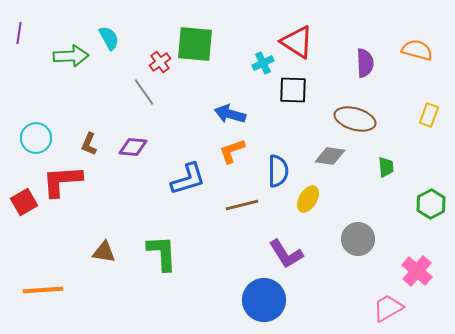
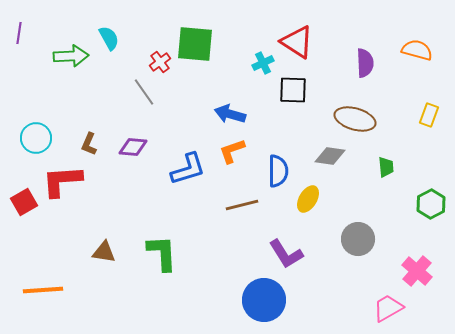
blue L-shape: moved 10 px up
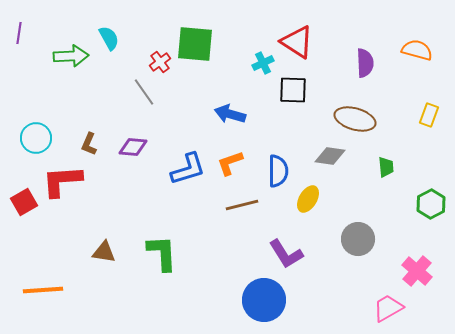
orange L-shape: moved 2 px left, 12 px down
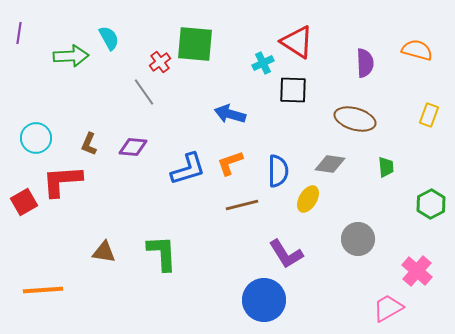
gray diamond: moved 8 px down
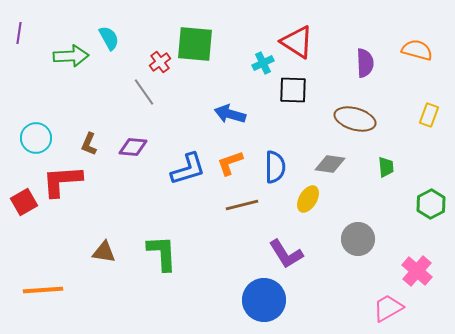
blue semicircle: moved 3 px left, 4 px up
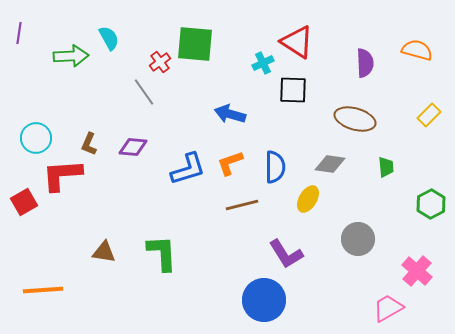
yellow rectangle: rotated 25 degrees clockwise
red L-shape: moved 6 px up
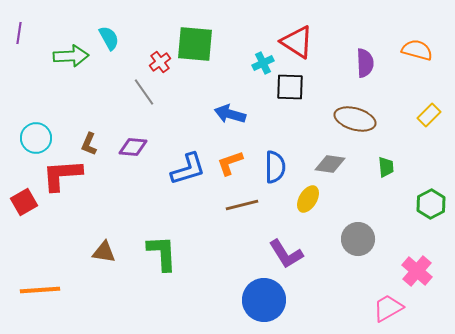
black square: moved 3 px left, 3 px up
orange line: moved 3 px left
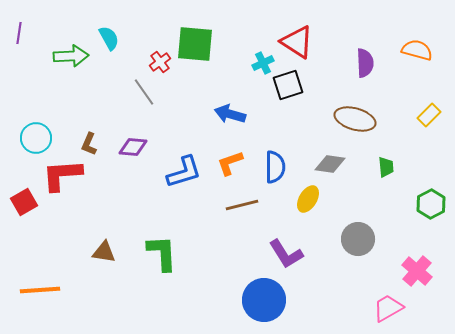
black square: moved 2 px left, 2 px up; rotated 20 degrees counterclockwise
blue L-shape: moved 4 px left, 3 px down
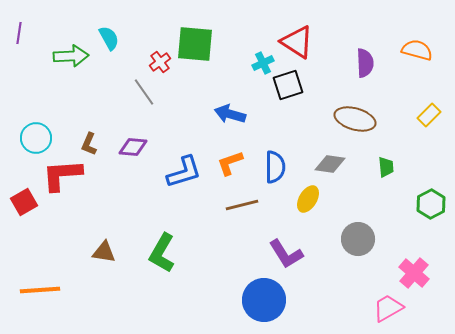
green L-shape: rotated 147 degrees counterclockwise
pink cross: moved 3 px left, 2 px down
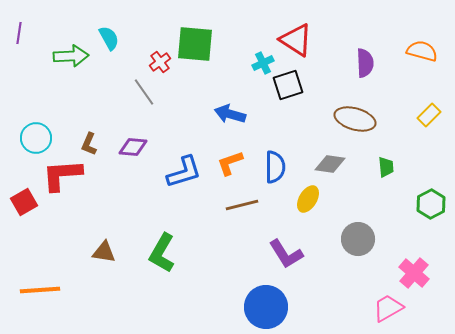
red triangle: moved 1 px left, 2 px up
orange semicircle: moved 5 px right, 1 px down
blue circle: moved 2 px right, 7 px down
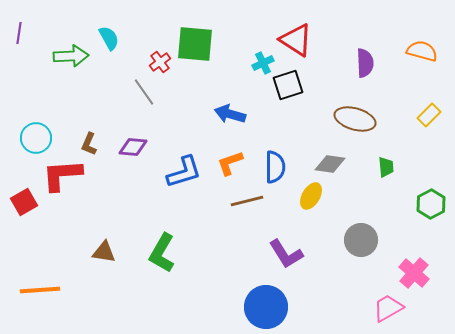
yellow ellipse: moved 3 px right, 3 px up
brown line: moved 5 px right, 4 px up
gray circle: moved 3 px right, 1 px down
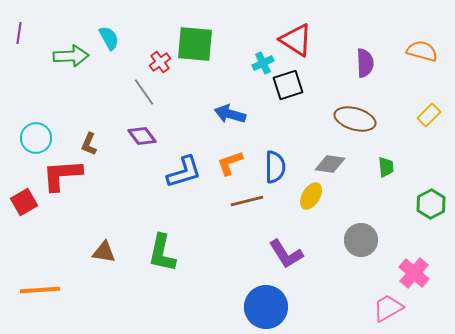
purple diamond: moved 9 px right, 11 px up; rotated 48 degrees clockwise
green L-shape: rotated 18 degrees counterclockwise
